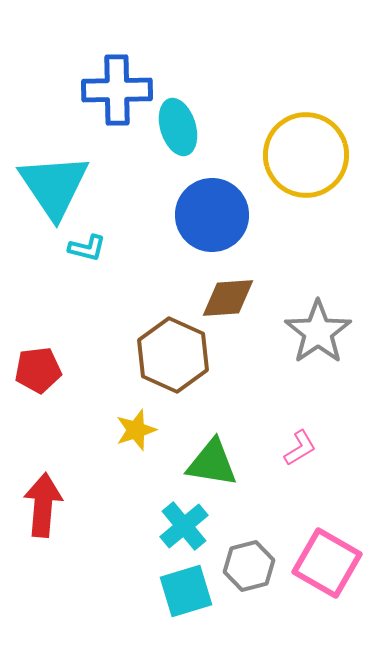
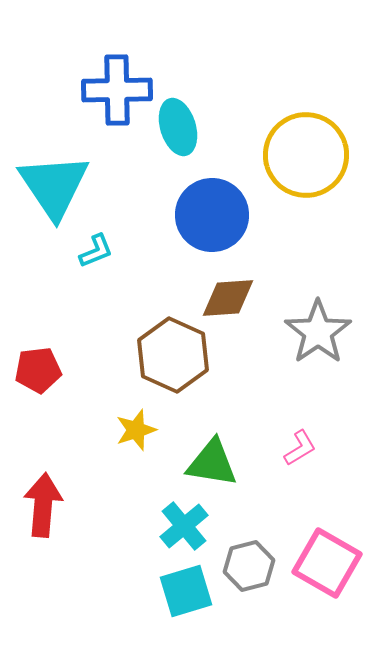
cyan L-shape: moved 9 px right, 3 px down; rotated 36 degrees counterclockwise
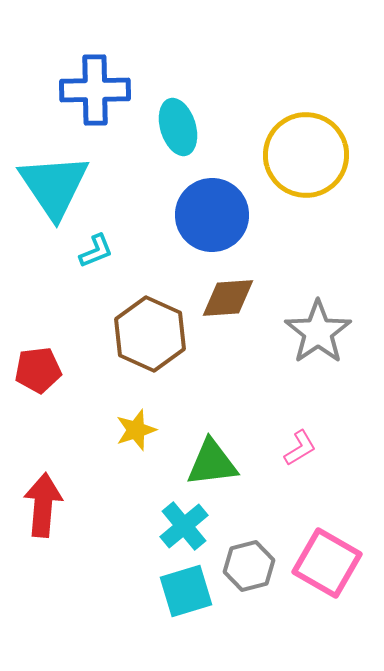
blue cross: moved 22 px left
brown hexagon: moved 23 px left, 21 px up
green triangle: rotated 16 degrees counterclockwise
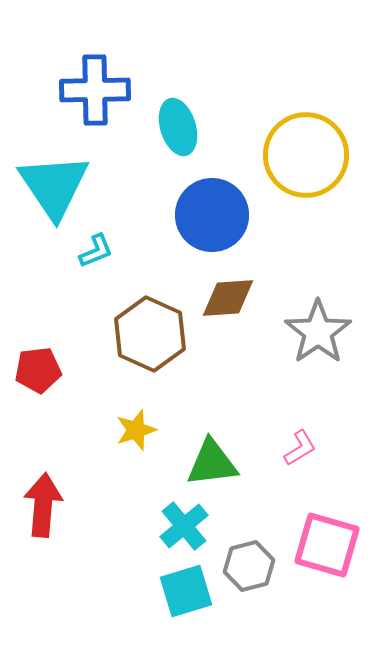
pink square: moved 18 px up; rotated 14 degrees counterclockwise
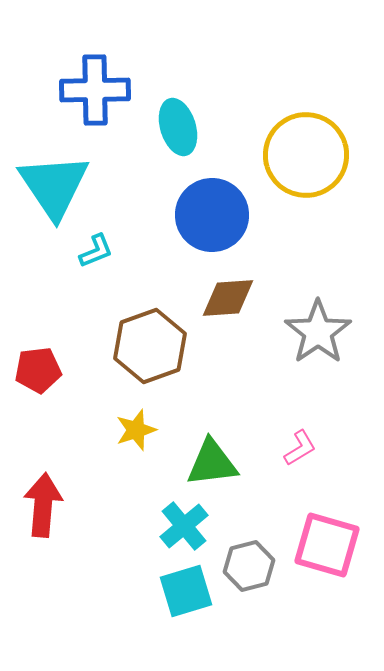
brown hexagon: moved 12 px down; rotated 16 degrees clockwise
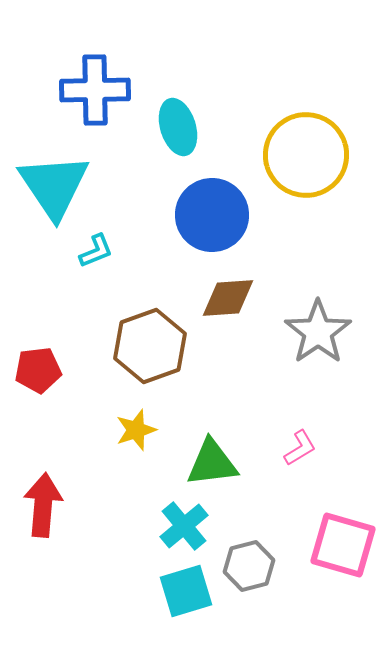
pink square: moved 16 px right
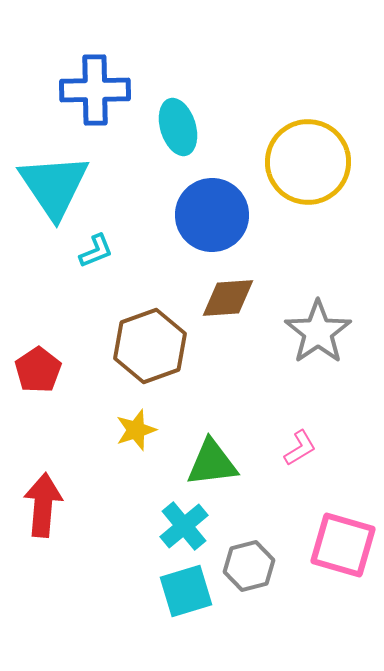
yellow circle: moved 2 px right, 7 px down
red pentagon: rotated 27 degrees counterclockwise
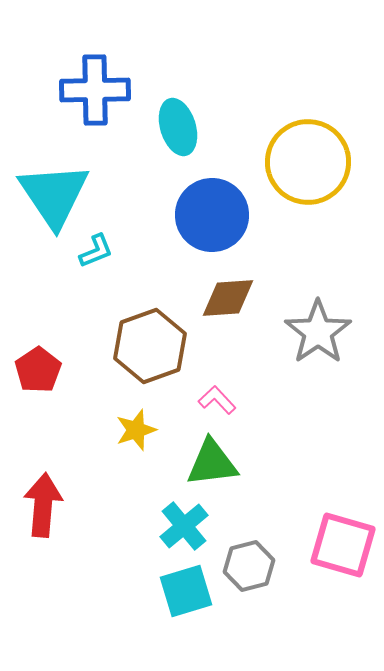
cyan triangle: moved 9 px down
pink L-shape: moved 83 px left, 48 px up; rotated 102 degrees counterclockwise
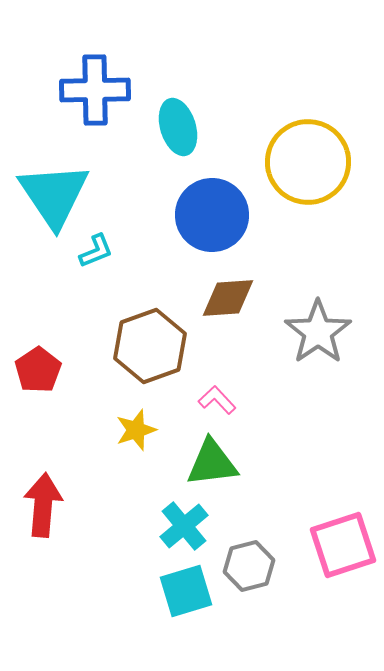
pink square: rotated 34 degrees counterclockwise
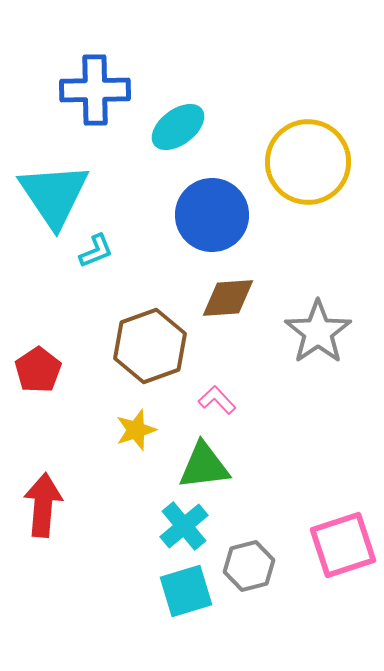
cyan ellipse: rotated 70 degrees clockwise
green triangle: moved 8 px left, 3 px down
